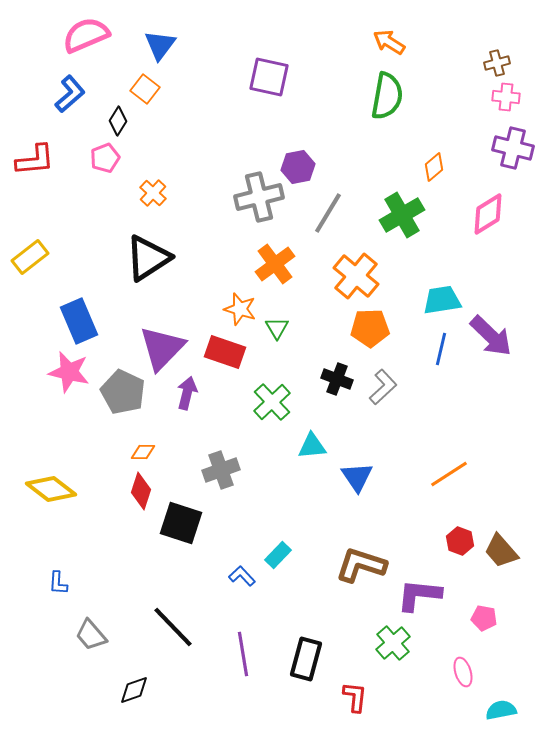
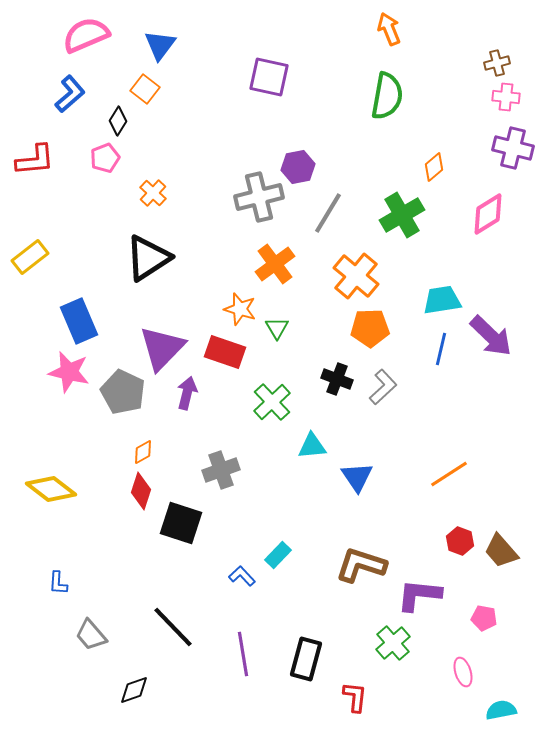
orange arrow at (389, 42): moved 13 px up; rotated 36 degrees clockwise
orange diamond at (143, 452): rotated 30 degrees counterclockwise
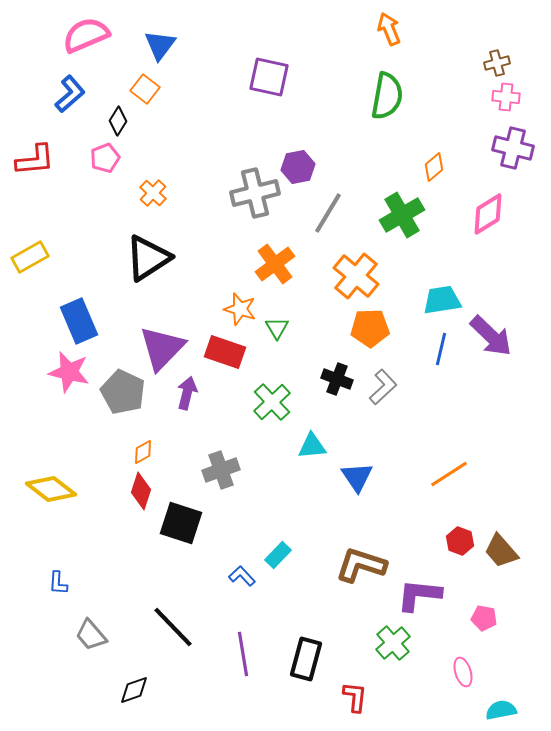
gray cross at (259, 197): moved 4 px left, 4 px up
yellow rectangle at (30, 257): rotated 9 degrees clockwise
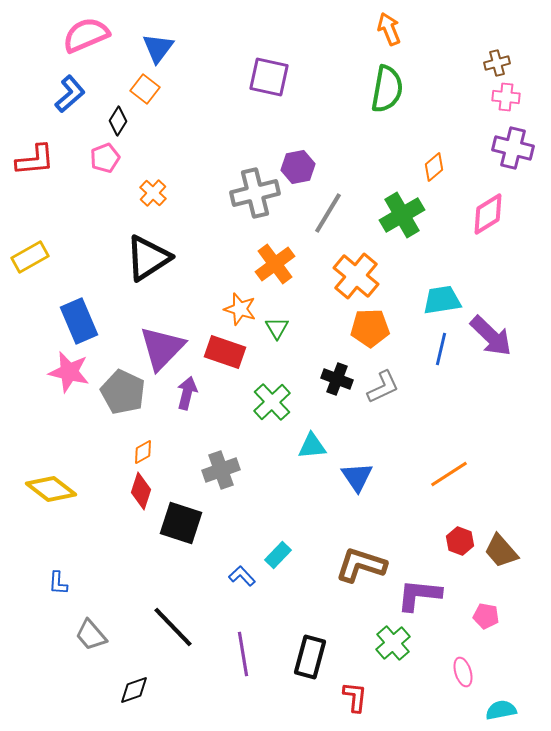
blue triangle at (160, 45): moved 2 px left, 3 px down
green semicircle at (387, 96): moved 7 px up
gray L-shape at (383, 387): rotated 18 degrees clockwise
pink pentagon at (484, 618): moved 2 px right, 2 px up
black rectangle at (306, 659): moved 4 px right, 2 px up
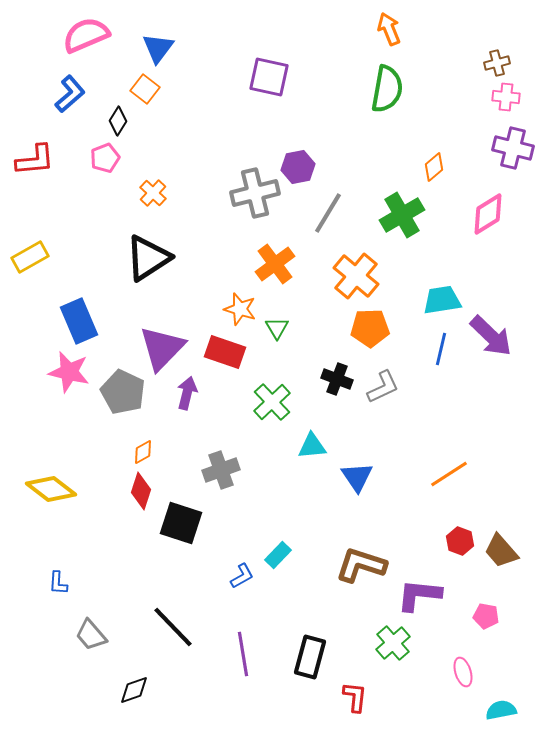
blue L-shape at (242, 576): rotated 104 degrees clockwise
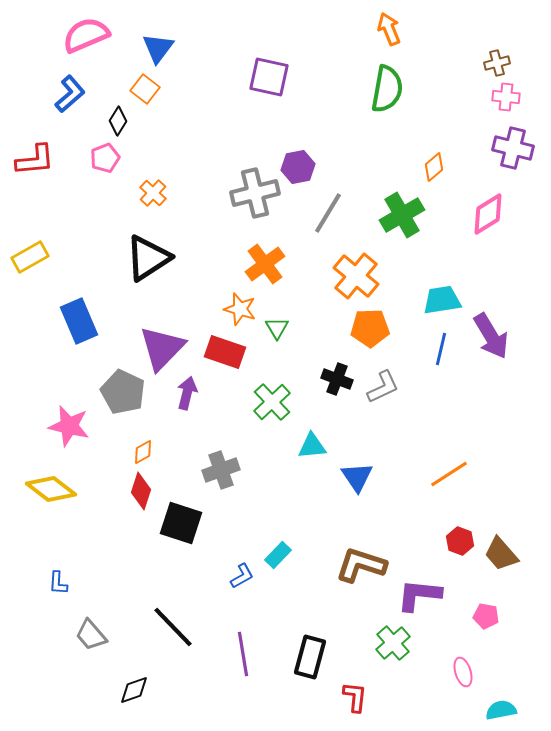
orange cross at (275, 264): moved 10 px left
purple arrow at (491, 336): rotated 15 degrees clockwise
pink star at (69, 372): moved 54 px down
brown trapezoid at (501, 551): moved 3 px down
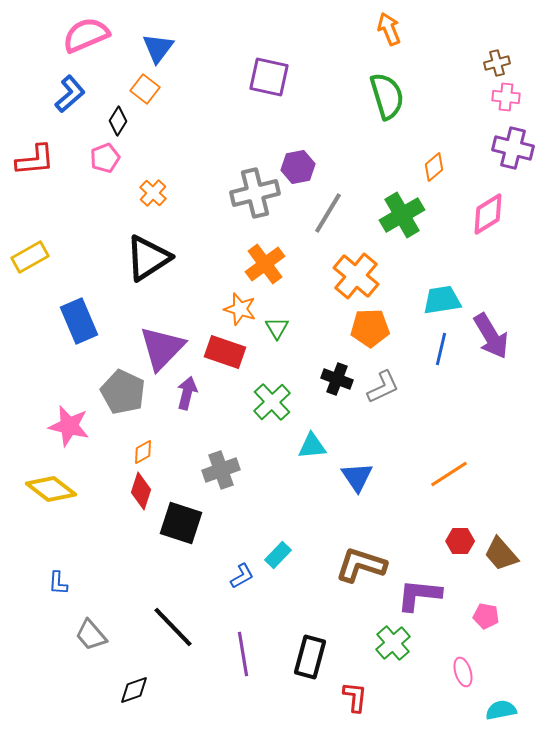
green semicircle at (387, 89): moved 7 px down; rotated 27 degrees counterclockwise
red hexagon at (460, 541): rotated 20 degrees counterclockwise
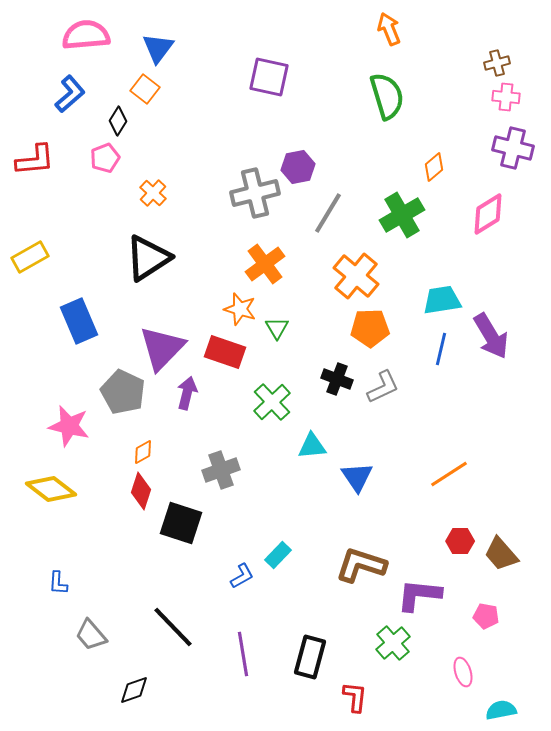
pink semicircle at (86, 35): rotated 18 degrees clockwise
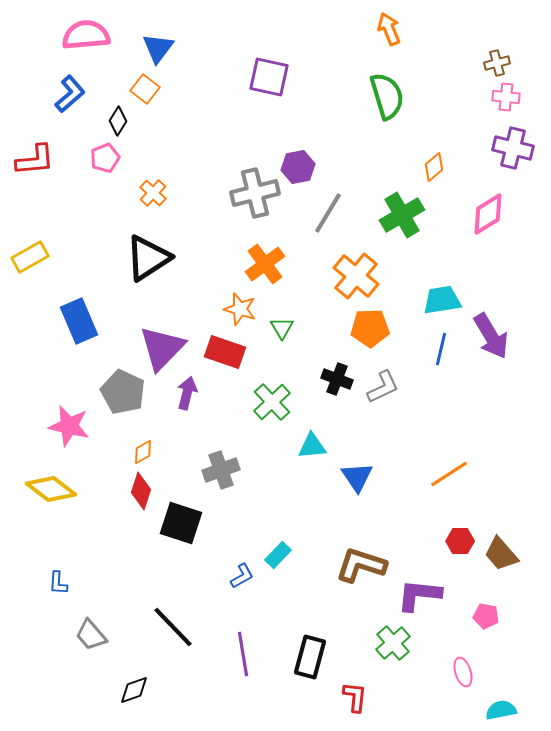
green triangle at (277, 328): moved 5 px right
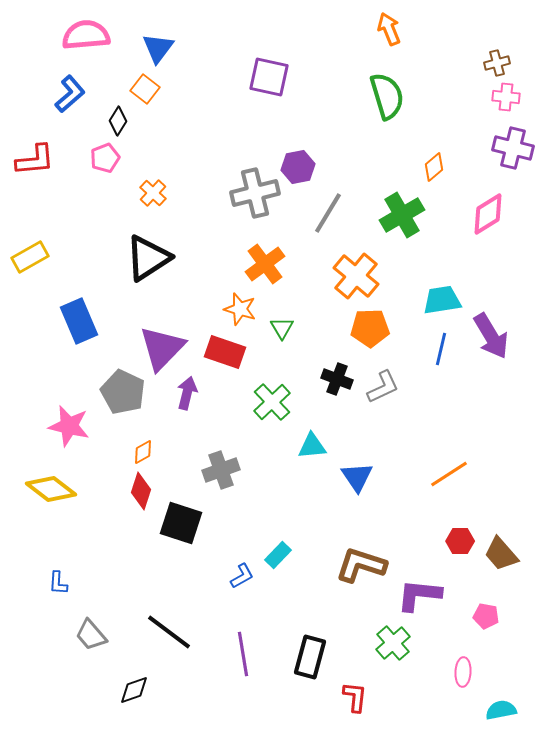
black line at (173, 627): moved 4 px left, 5 px down; rotated 9 degrees counterclockwise
pink ellipse at (463, 672): rotated 20 degrees clockwise
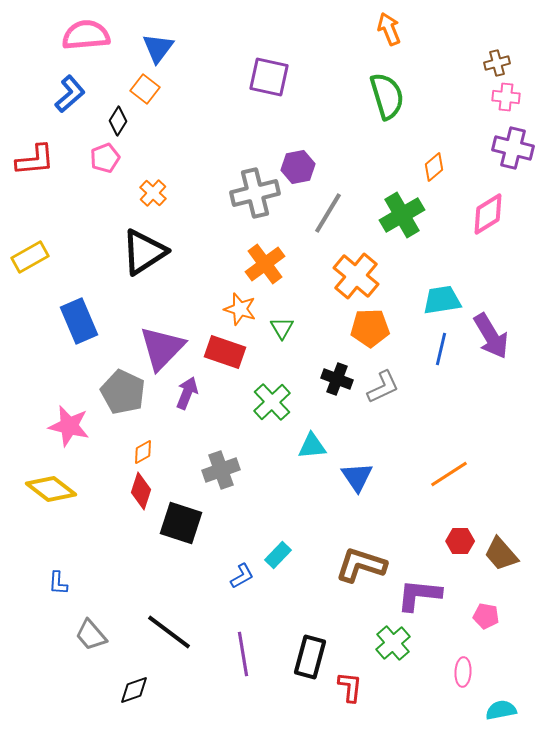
black triangle at (148, 258): moved 4 px left, 6 px up
purple arrow at (187, 393): rotated 8 degrees clockwise
red L-shape at (355, 697): moved 5 px left, 10 px up
